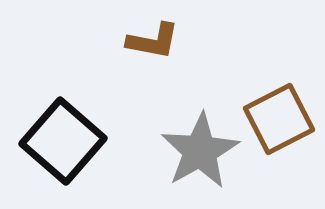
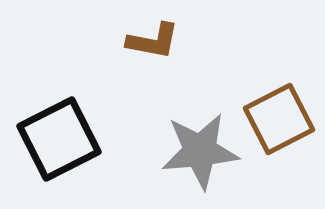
black square: moved 4 px left, 2 px up; rotated 22 degrees clockwise
gray star: rotated 24 degrees clockwise
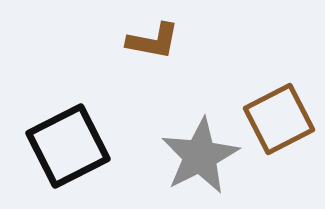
black square: moved 9 px right, 7 px down
gray star: moved 5 px down; rotated 22 degrees counterclockwise
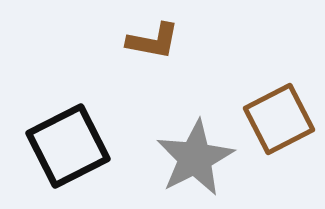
gray star: moved 5 px left, 2 px down
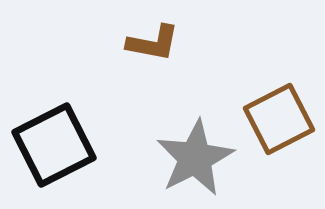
brown L-shape: moved 2 px down
black square: moved 14 px left, 1 px up
